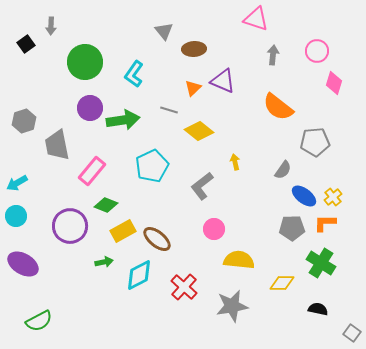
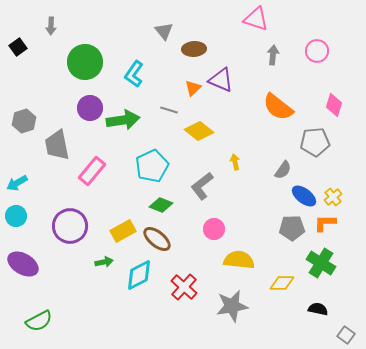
black square at (26, 44): moved 8 px left, 3 px down
purple triangle at (223, 81): moved 2 px left, 1 px up
pink diamond at (334, 83): moved 22 px down
green diamond at (106, 205): moved 55 px right
gray square at (352, 333): moved 6 px left, 2 px down
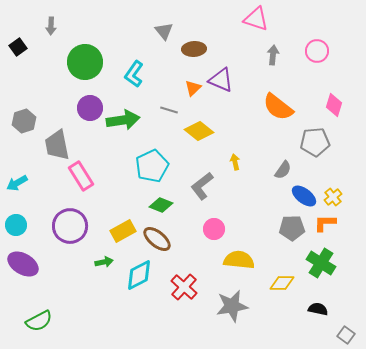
pink rectangle at (92, 171): moved 11 px left, 5 px down; rotated 72 degrees counterclockwise
cyan circle at (16, 216): moved 9 px down
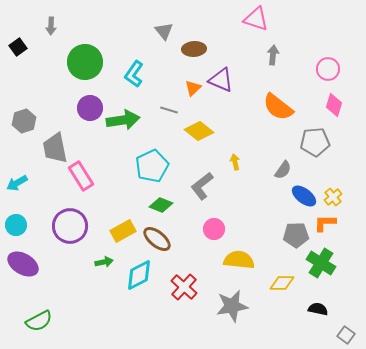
pink circle at (317, 51): moved 11 px right, 18 px down
gray trapezoid at (57, 145): moved 2 px left, 3 px down
gray pentagon at (292, 228): moved 4 px right, 7 px down
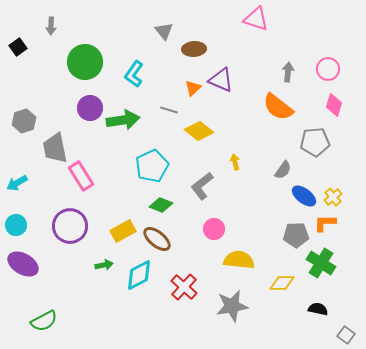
gray arrow at (273, 55): moved 15 px right, 17 px down
green arrow at (104, 262): moved 3 px down
green semicircle at (39, 321): moved 5 px right
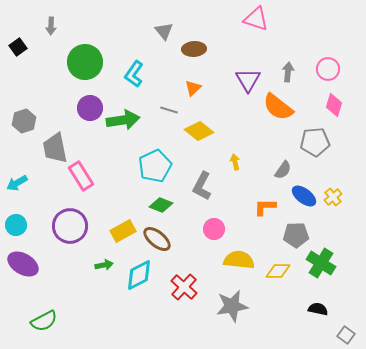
purple triangle at (221, 80): moved 27 px right; rotated 36 degrees clockwise
cyan pentagon at (152, 166): moved 3 px right
gray L-shape at (202, 186): rotated 24 degrees counterclockwise
orange L-shape at (325, 223): moved 60 px left, 16 px up
yellow diamond at (282, 283): moved 4 px left, 12 px up
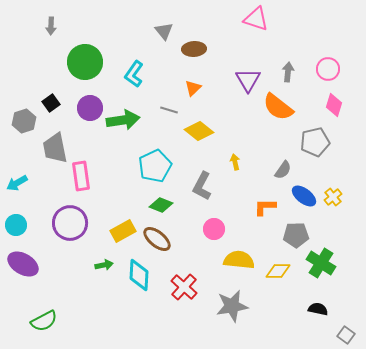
black square at (18, 47): moved 33 px right, 56 px down
gray pentagon at (315, 142): rotated 8 degrees counterclockwise
pink rectangle at (81, 176): rotated 24 degrees clockwise
purple circle at (70, 226): moved 3 px up
cyan diamond at (139, 275): rotated 60 degrees counterclockwise
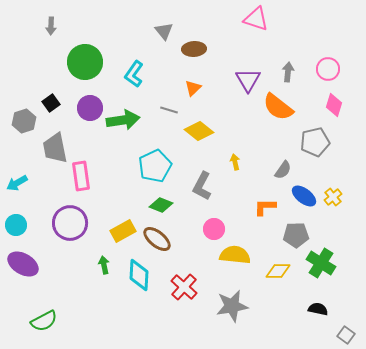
yellow semicircle at (239, 260): moved 4 px left, 5 px up
green arrow at (104, 265): rotated 90 degrees counterclockwise
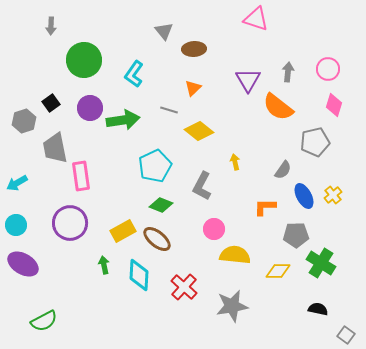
green circle at (85, 62): moved 1 px left, 2 px up
blue ellipse at (304, 196): rotated 25 degrees clockwise
yellow cross at (333, 197): moved 2 px up
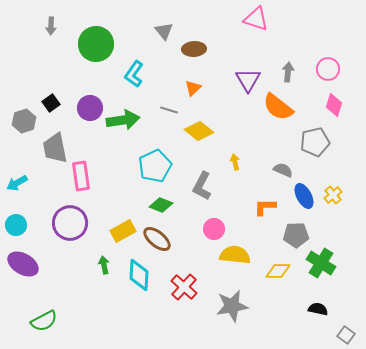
green circle at (84, 60): moved 12 px right, 16 px up
gray semicircle at (283, 170): rotated 102 degrees counterclockwise
